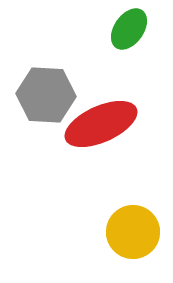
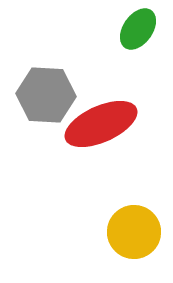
green ellipse: moved 9 px right
yellow circle: moved 1 px right
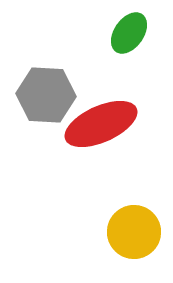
green ellipse: moved 9 px left, 4 px down
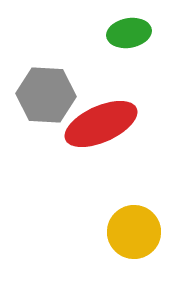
green ellipse: rotated 45 degrees clockwise
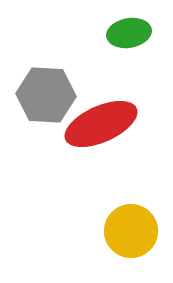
yellow circle: moved 3 px left, 1 px up
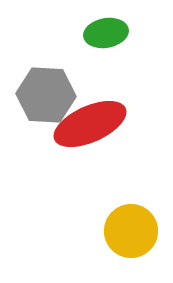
green ellipse: moved 23 px left
red ellipse: moved 11 px left
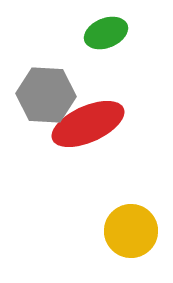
green ellipse: rotated 12 degrees counterclockwise
red ellipse: moved 2 px left
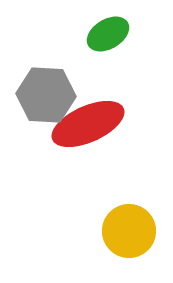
green ellipse: moved 2 px right, 1 px down; rotated 9 degrees counterclockwise
yellow circle: moved 2 px left
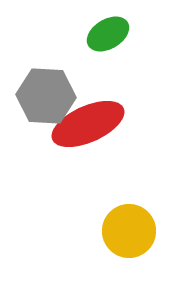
gray hexagon: moved 1 px down
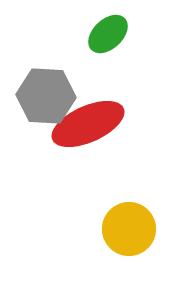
green ellipse: rotated 12 degrees counterclockwise
yellow circle: moved 2 px up
